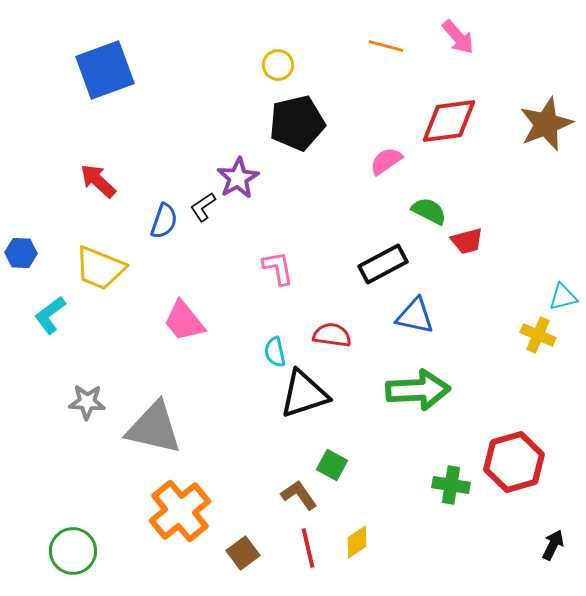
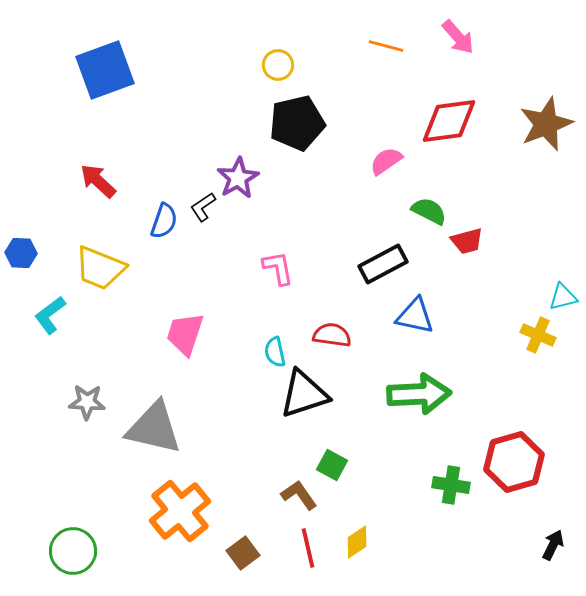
pink trapezoid: moved 1 px right, 13 px down; rotated 57 degrees clockwise
green arrow: moved 1 px right, 4 px down
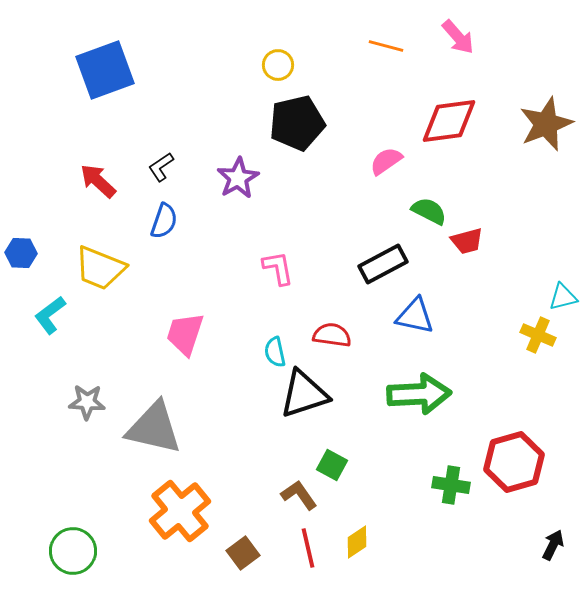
black L-shape: moved 42 px left, 40 px up
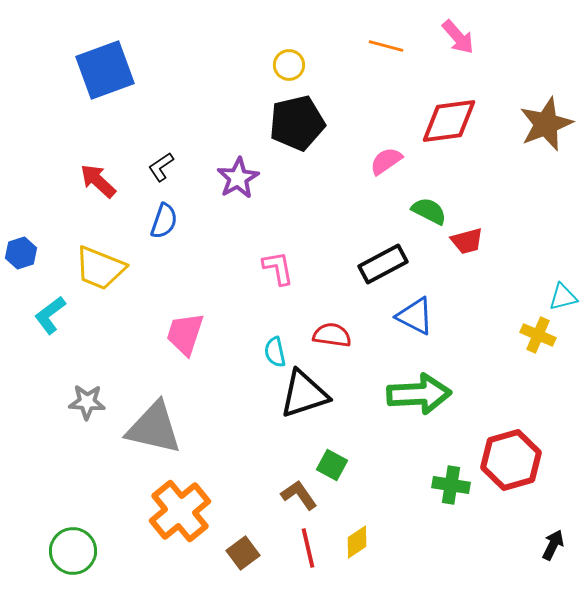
yellow circle: moved 11 px right
blue hexagon: rotated 20 degrees counterclockwise
blue triangle: rotated 15 degrees clockwise
red hexagon: moved 3 px left, 2 px up
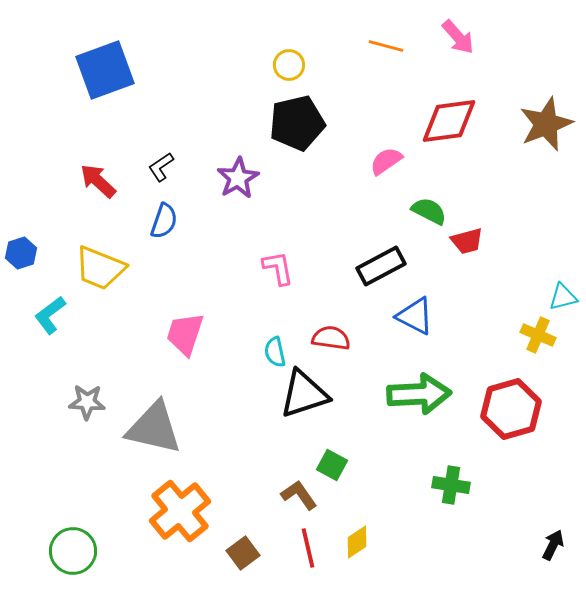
black rectangle: moved 2 px left, 2 px down
red semicircle: moved 1 px left, 3 px down
red hexagon: moved 51 px up
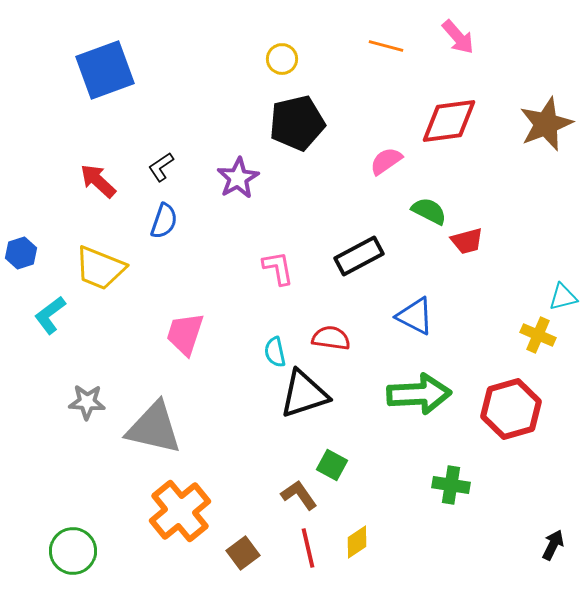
yellow circle: moved 7 px left, 6 px up
black rectangle: moved 22 px left, 10 px up
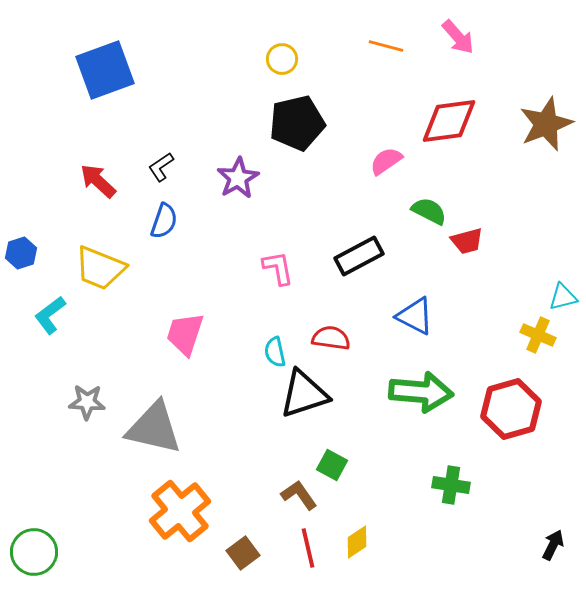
green arrow: moved 2 px right, 2 px up; rotated 8 degrees clockwise
green circle: moved 39 px left, 1 px down
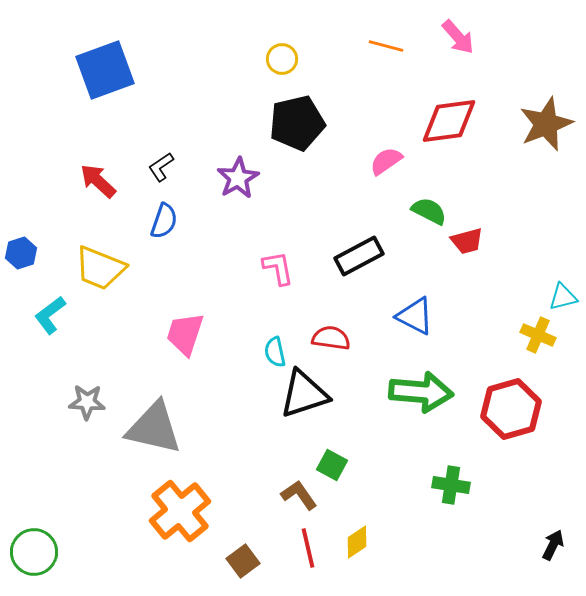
brown square: moved 8 px down
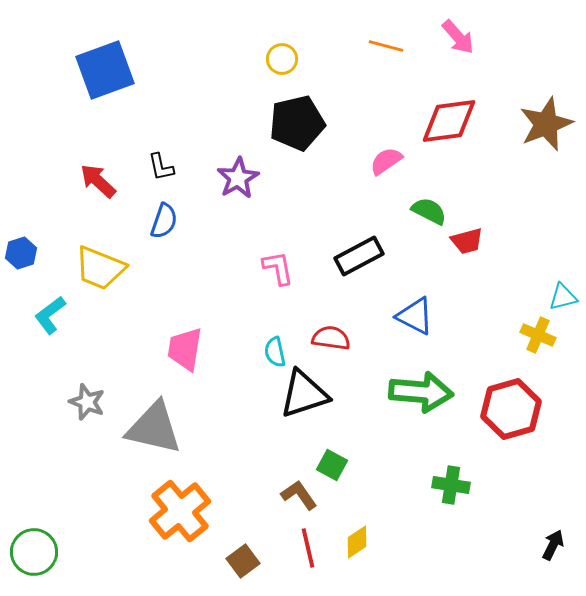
black L-shape: rotated 68 degrees counterclockwise
pink trapezoid: moved 15 px down; rotated 9 degrees counterclockwise
gray star: rotated 18 degrees clockwise
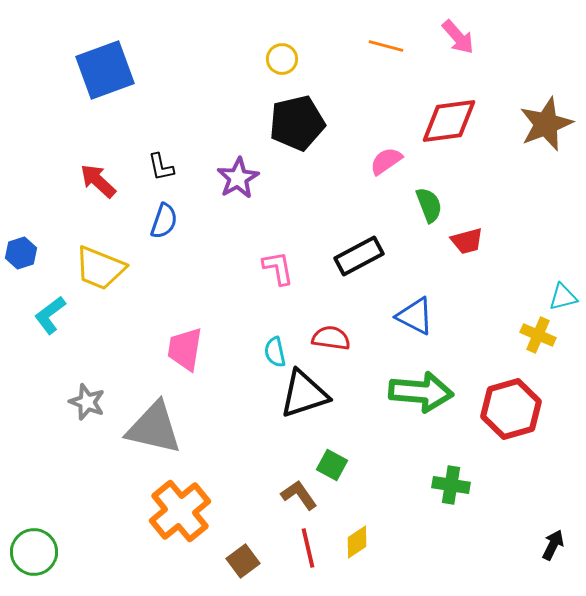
green semicircle: moved 6 px up; rotated 42 degrees clockwise
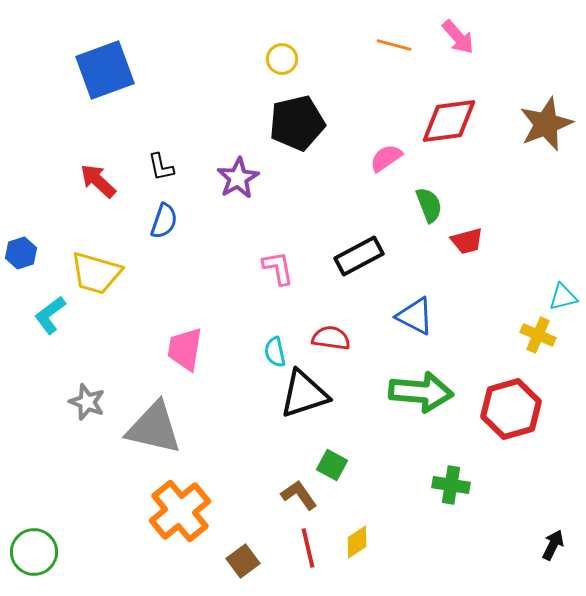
orange line: moved 8 px right, 1 px up
pink semicircle: moved 3 px up
yellow trapezoid: moved 4 px left, 5 px down; rotated 6 degrees counterclockwise
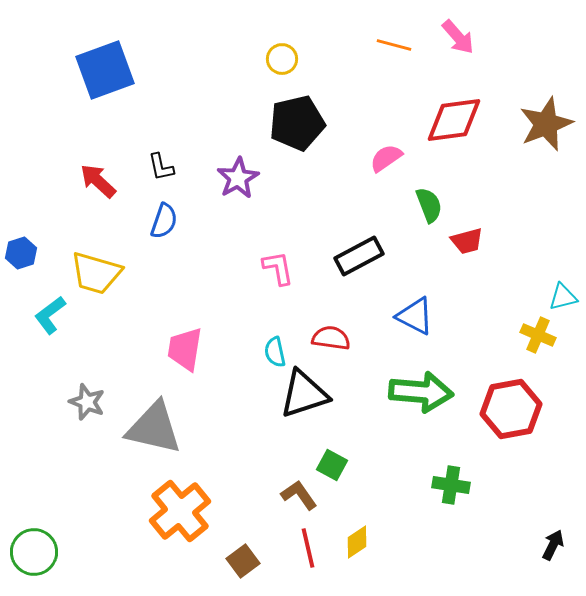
red diamond: moved 5 px right, 1 px up
red hexagon: rotated 6 degrees clockwise
